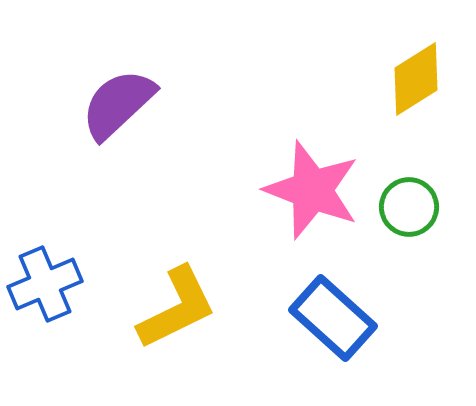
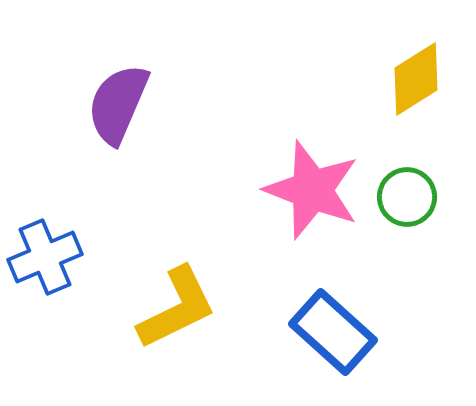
purple semicircle: rotated 24 degrees counterclockwise
green circle: moved 2 px left, 10 px up
blue cross: moved 27 px up
blue rectangle: moved 14 px down
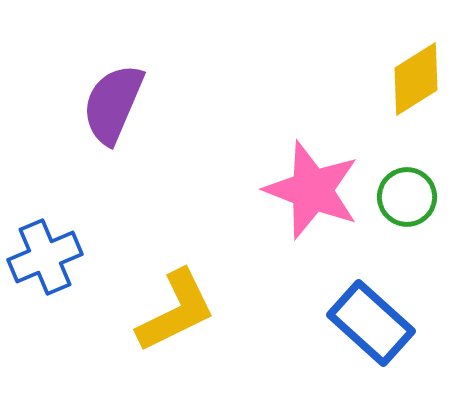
purple semicircle: moved 5 px left
yellow L-shape: moved 1 px left, 3 px down
blue rectangle: moved 38 px right, 9 px up
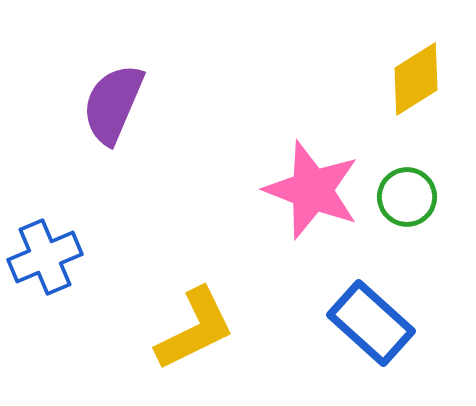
yellow L-shape: moved 19 px right, 18 px down
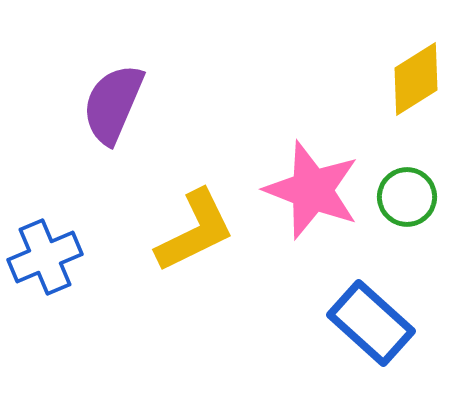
yellow L-shape: moved 98 px up
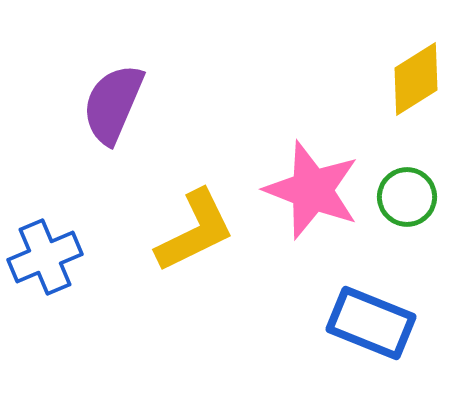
blue rectangle: rotated 20 degrees counterclockwise
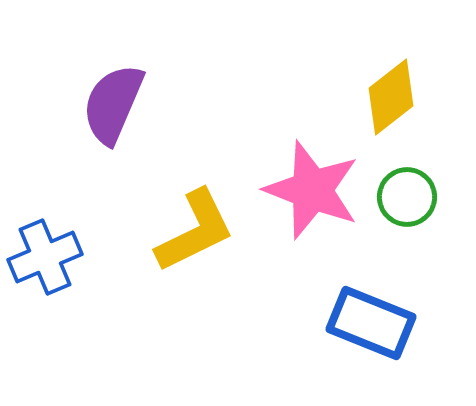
yellow diamond: moved 25 px left, 18 px down; rotated 6 degrees counterclockwise
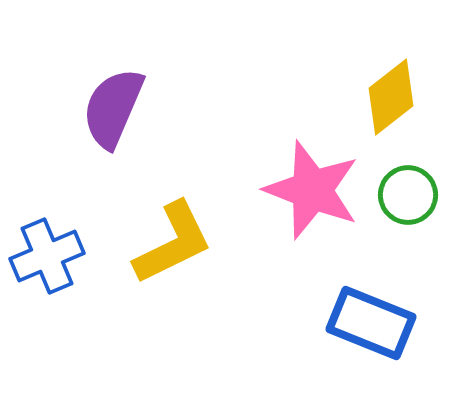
purple semicircle: moved 4 px down
green circle: moved 1 px right, 2 px up
yellow L-shape: moved 22 px left, 12 px down
blue cross: moved 2 px right, 1 px up
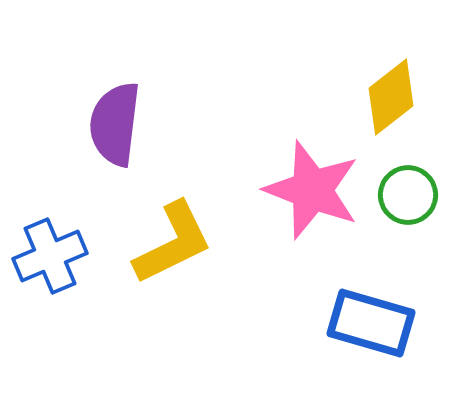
purple semicircle: moved 2 px right, 16 px down; rotated 16 degrees counterclockwise
blue cross: moved 3 px right
blue rectangle: rotated 6 degrees counterclockwise
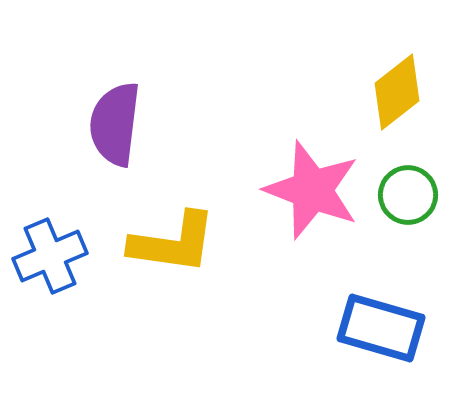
yellow diamond: moved 6 px right, 5 px up
yellow L-shape: rotated 34 degrees clockwise
blue rectangle: moved 10 px right, 5 px down
